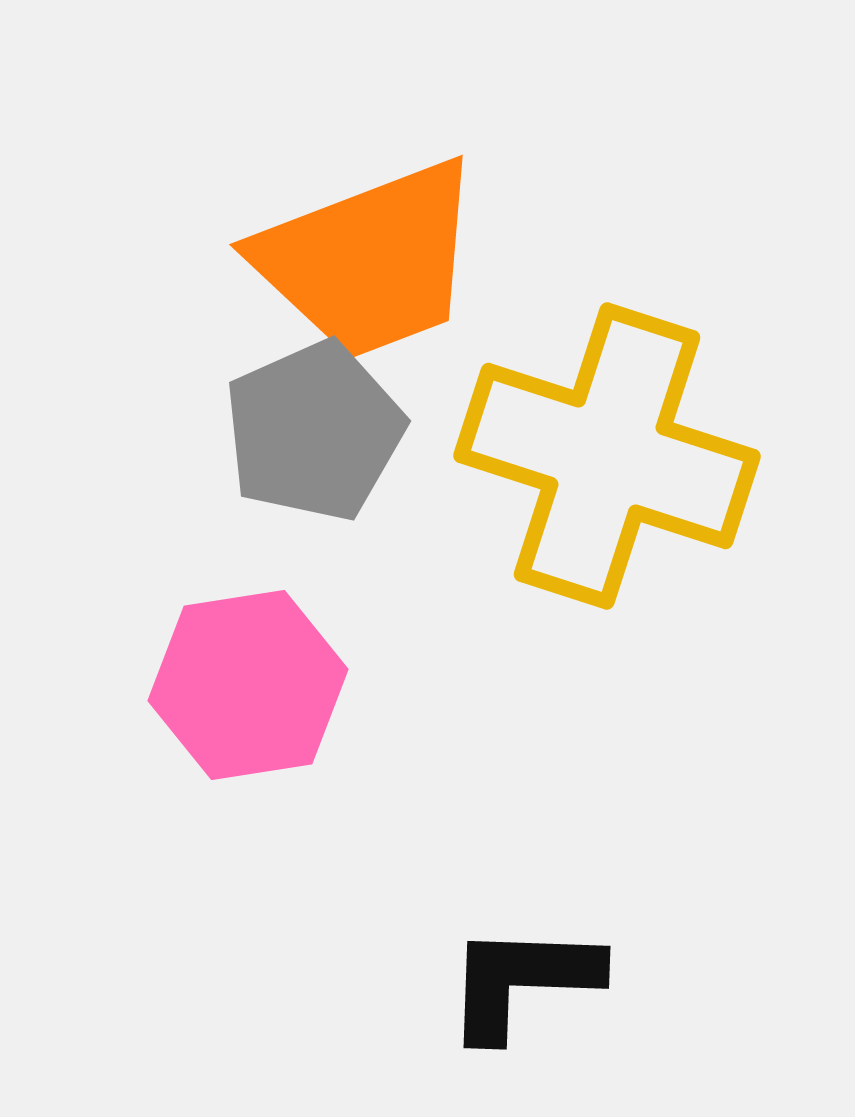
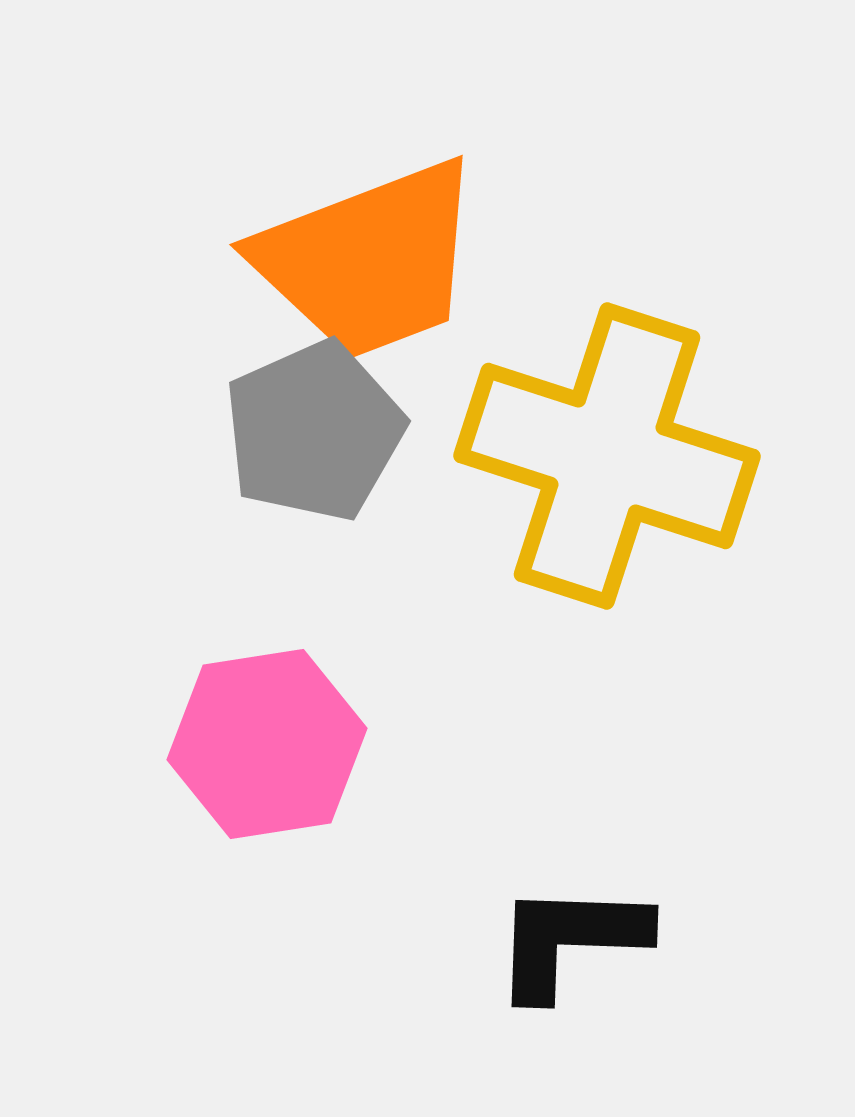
pink hexagon: moved 19 px right, 59 px down
black L-shape: moved 48 px right, 41 px up
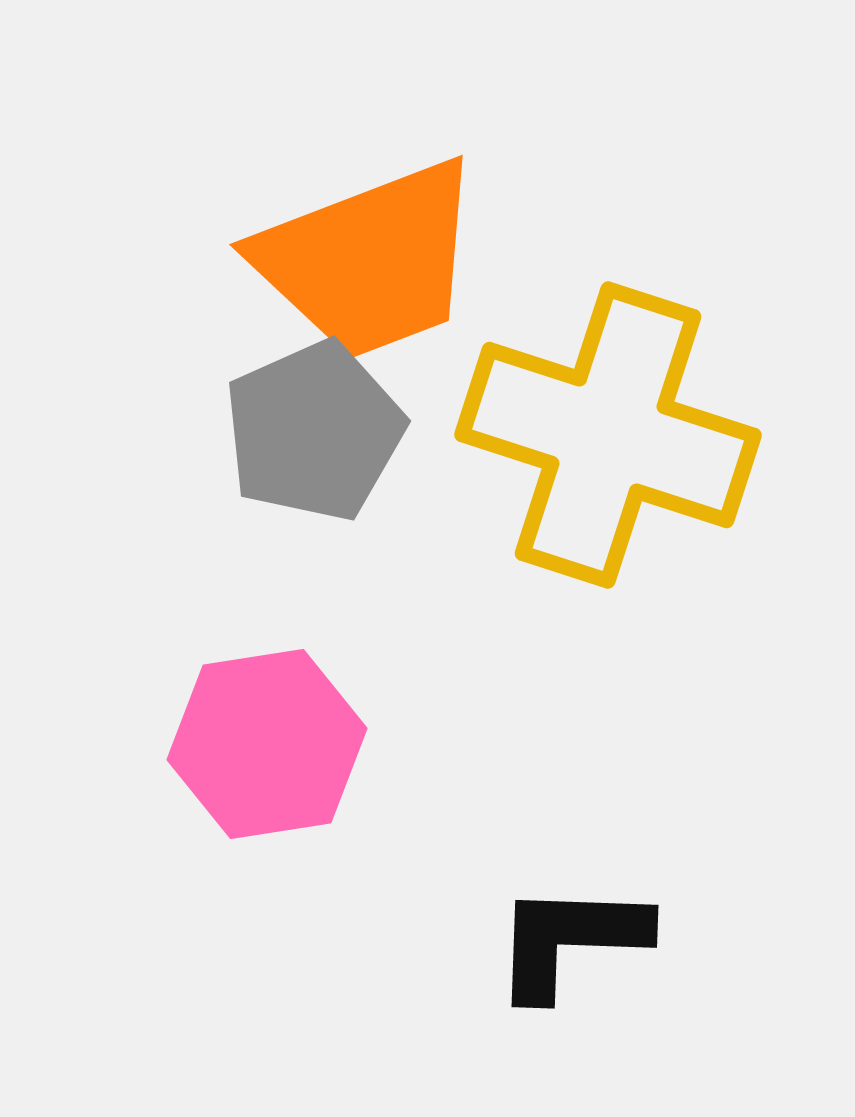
yellow cross: moved 1 px right, 21 px up
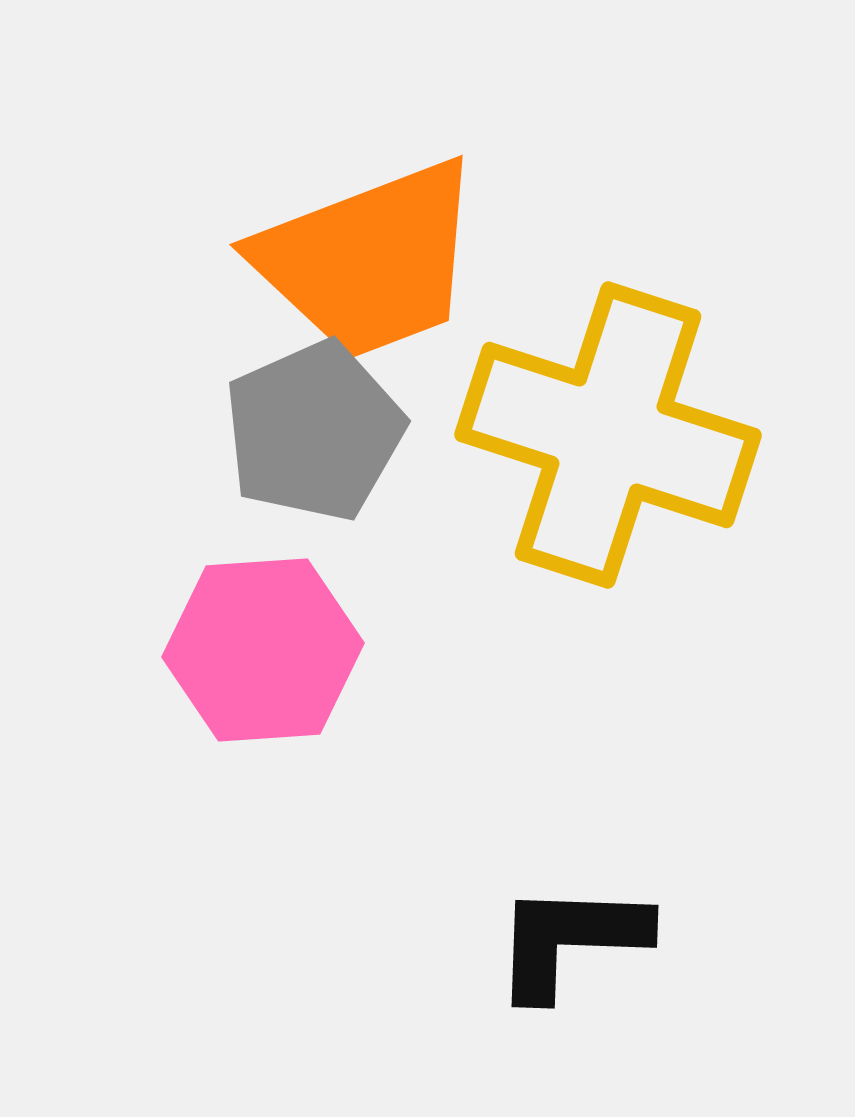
pink hexagon: moved 4 px left, 94 px up; rotated 5 degrees clockwise
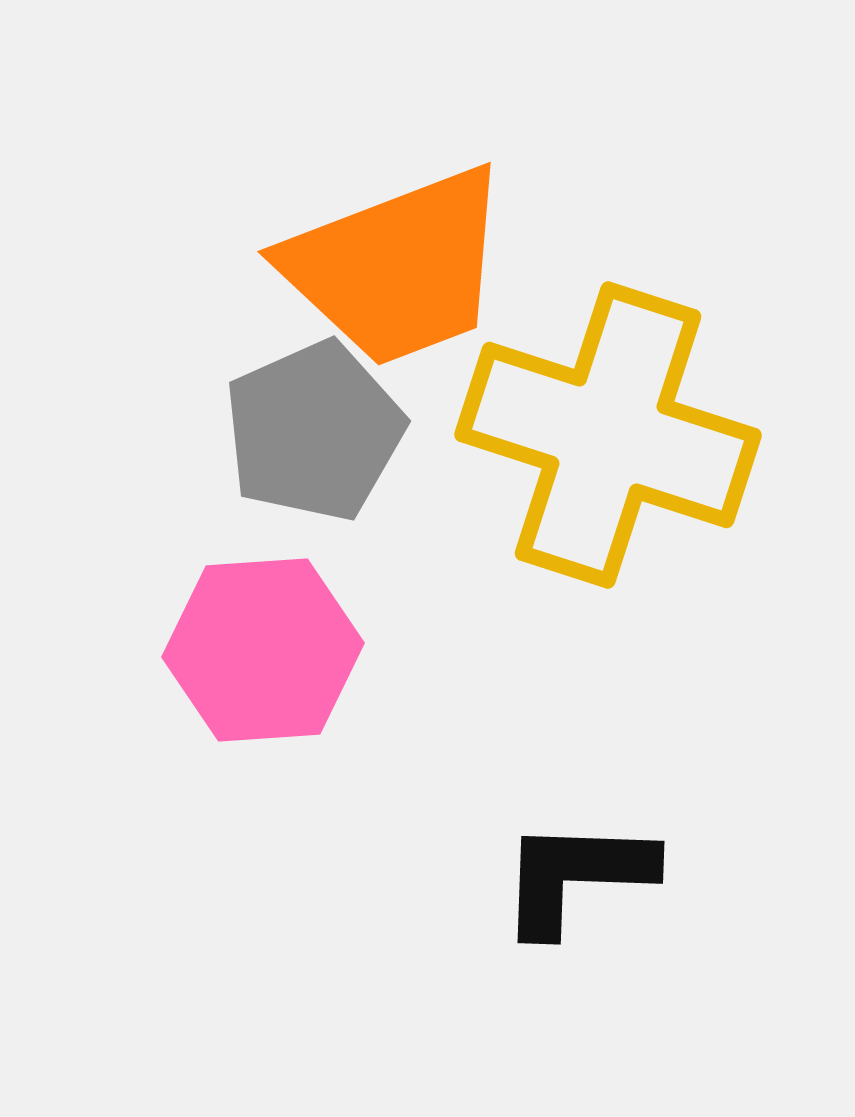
orange trapezoid: moved 28 px right, 7 px down
black L-shape: moved 6 px right, 64 px up
